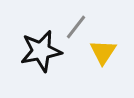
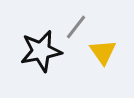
yellow triangle: rotated 8 degrees counterclockwise
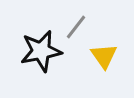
yellow triangle: moved 1 px right, 4 px down
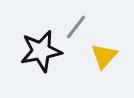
yellow triangle: rotated 16 degrees clockwise
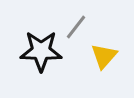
black star: rotated 12 degrees clockwise
